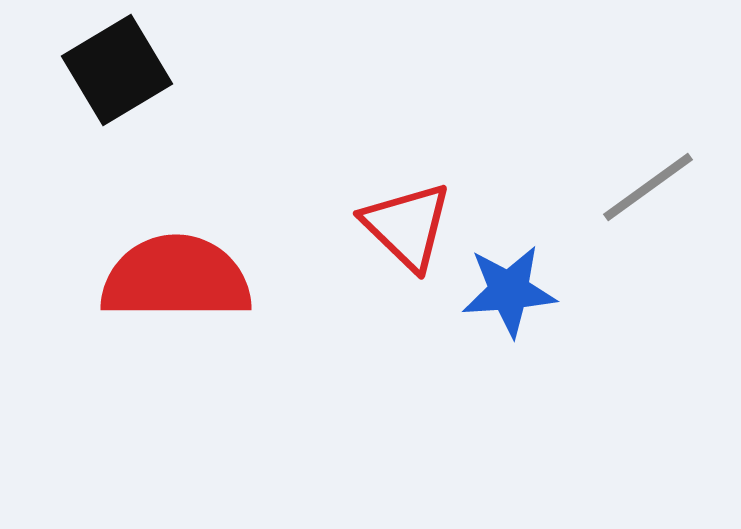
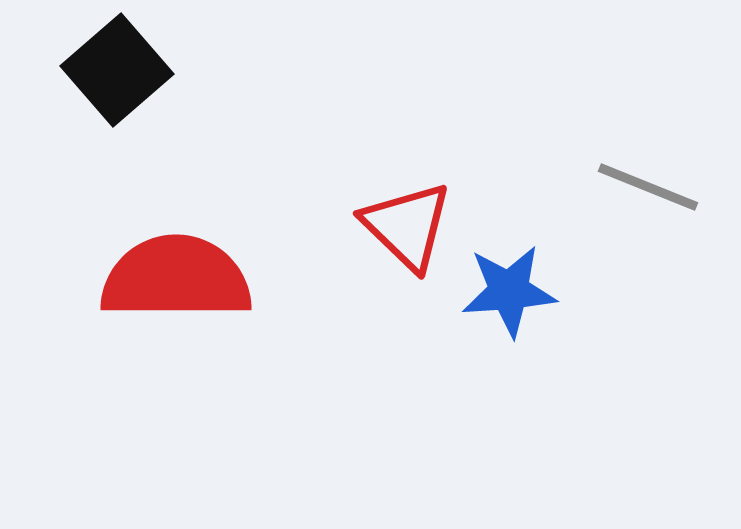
black square: rotated 10 degrees counterclockwise
gray line: rotated 58 degrees clockwise
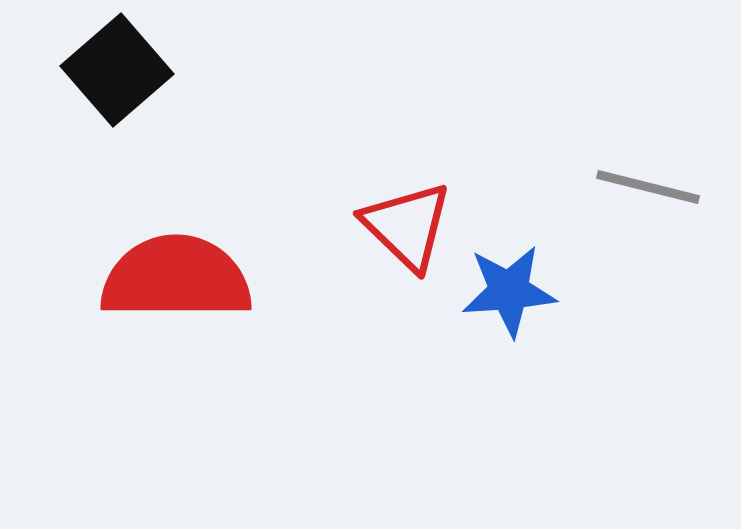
gray line: rotated 8 degrees counterclockwise
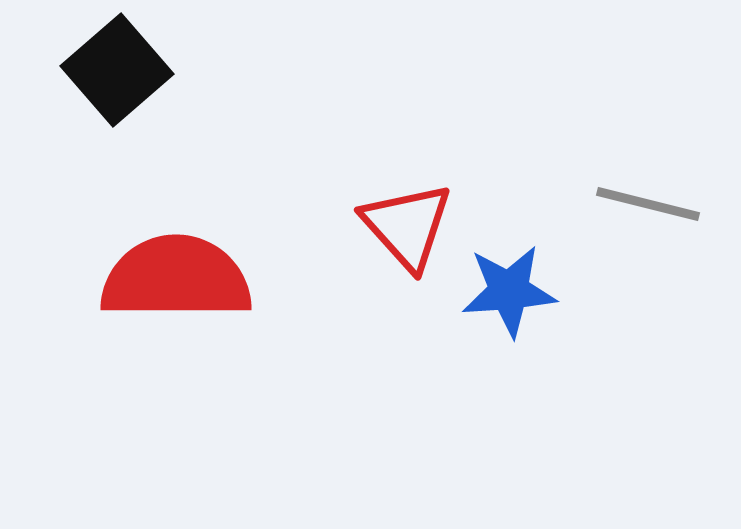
gray line: moved 17 px down
red triangle: rotated 4 degrees clockwise
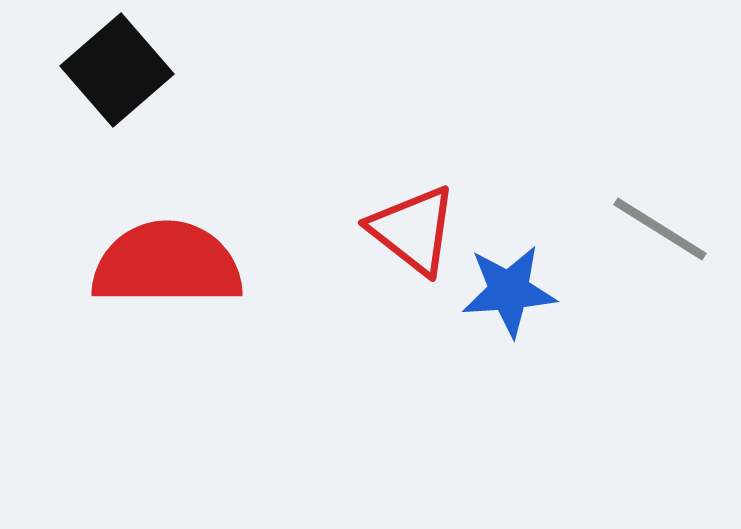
gray line: moved 12 px right, 25 px down; rotated 18 degrees clockwise
red triangle: moved 6 px right, 4 px down; rotated 10 degrees counterclockwise
red semicircle: moved 9 px left, 14 px up
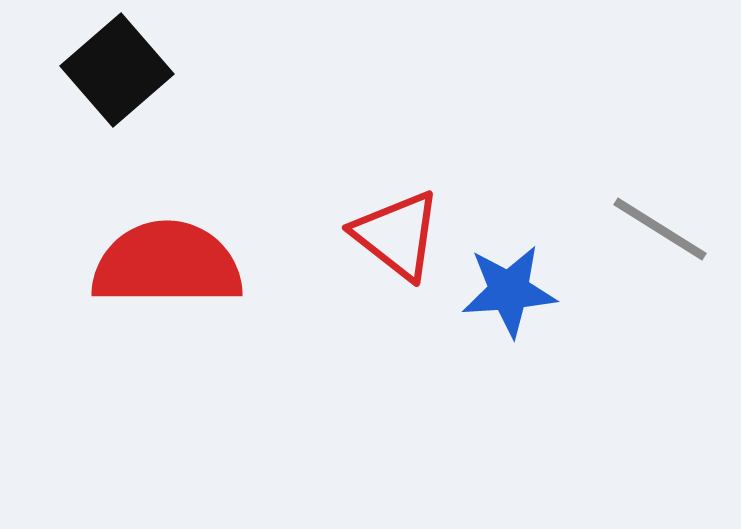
red triangle: moved 16 px left, 5 px down
